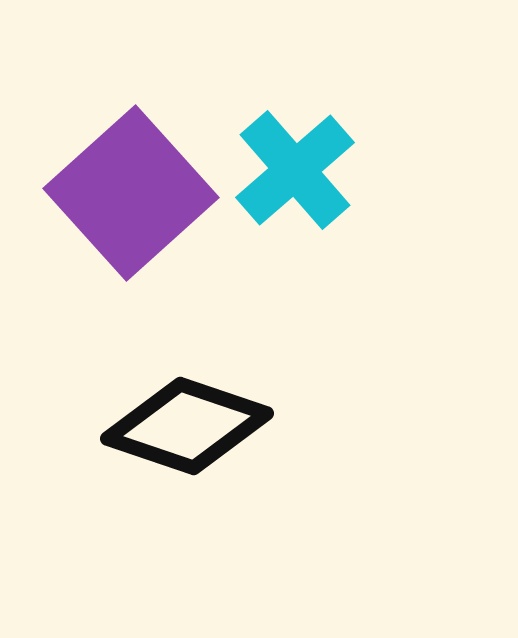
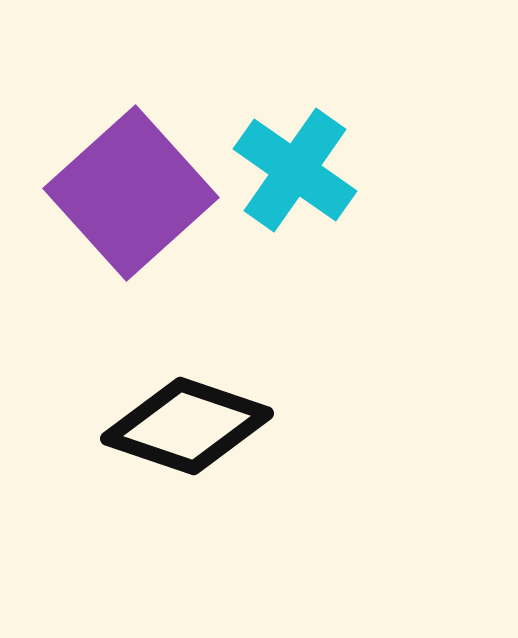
cyan cross: rotated 14 degrees counterclockwise
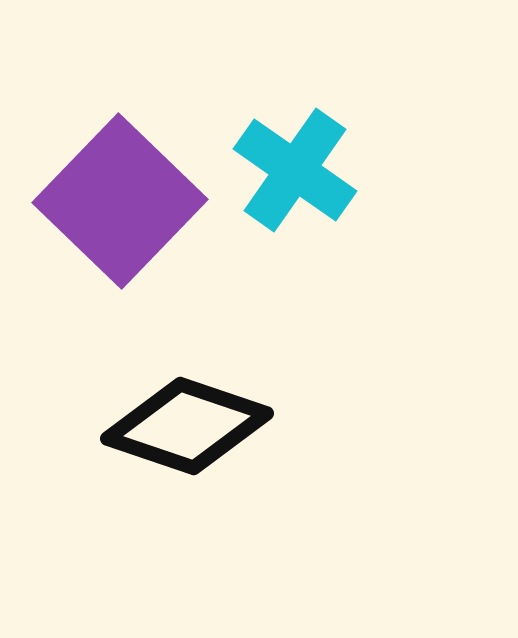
purple square: moved 11 px left, 8 px down; rotated 4 degrees counterclockwise
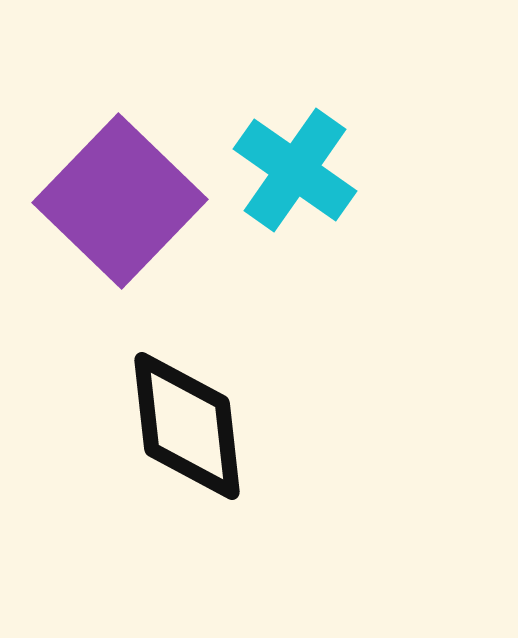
black diamond: rotated 65 degrees clockwise
